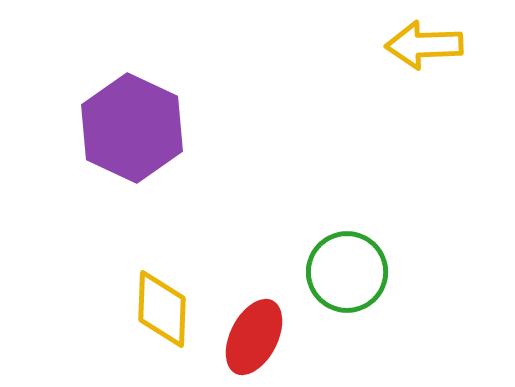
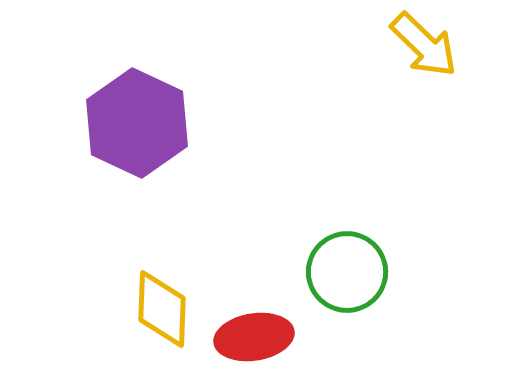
yellow arrow: rotated 134 degrees counterclockwise
purple hexagon: moved 5 px right, 5 px up
red ellipse: rotated 54 degrees clockwise
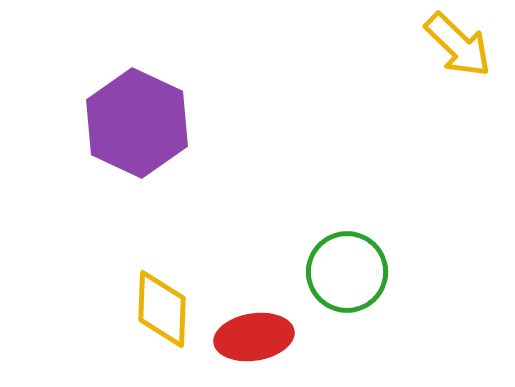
yellow arrow: moved 34 px right
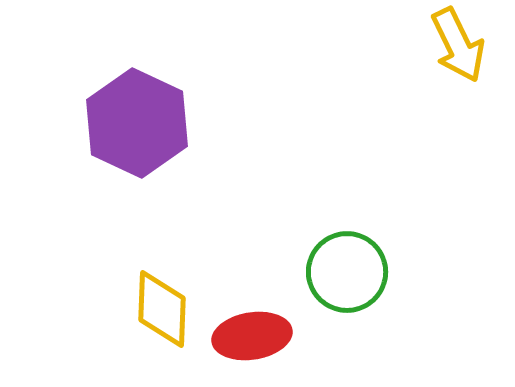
yellow arrow: rotated 20 degrees clockwise
red ellipse: moved 2 px left, 1 px up
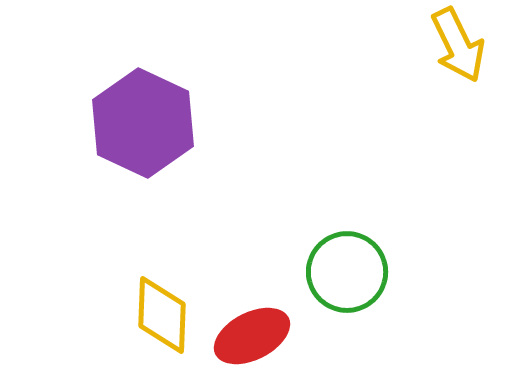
purple hexagon: moved 6 px right
yellow diamond: moved 6 px down
red ellipse: rotated 18 degrees counterclockwise
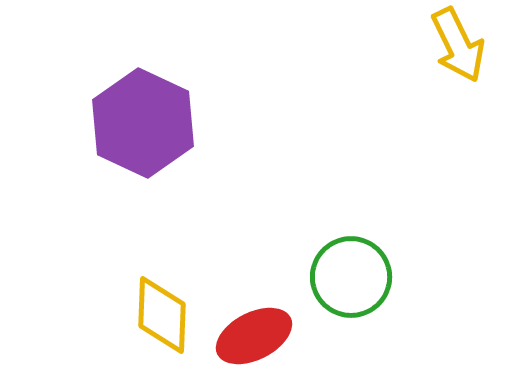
green circle: moved 4 px right, 5 px down
red ellipse: moved 2 px right
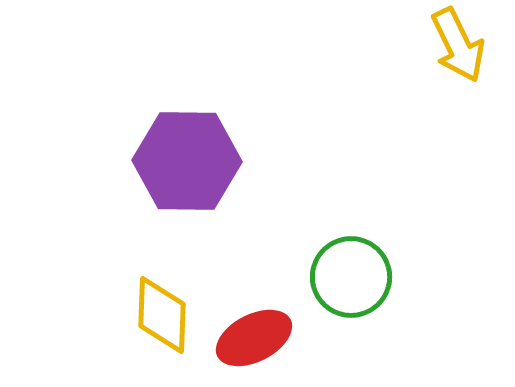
purple hexagon: moved 44 px right, 38 px down; rotated 24 degrees counterclockwise
red ellipse: moved 2 px down
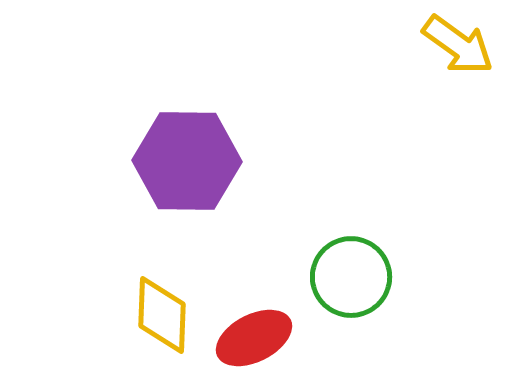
yellow arrow: rotated 28 degrees counterclockwise
